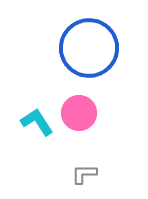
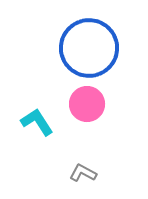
pink circle: moved 8 px right, 9 px up
gray L-shape: moved 1 px left, 1 px up; rotated 28 degrees clockwise
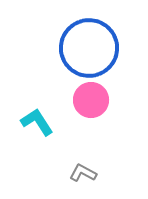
pink circle: moved 4 px right, 4 px up
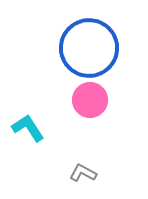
pink circle: moved 1 px left
cyan L-shape: moved 9 px left, 6 px down
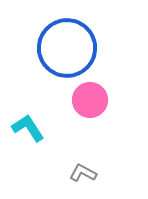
blue circle: moved 22 px left
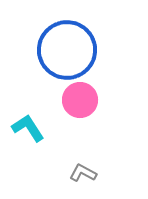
blue circle: moved 2 px down
pink circle: moved 10 px left
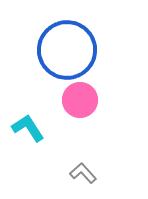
gray L-shape: rotated 20 degrees clockwise
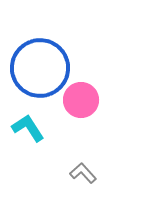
blue circle: moved 27 px left, 18 px down
pink circle: moved 1 px right
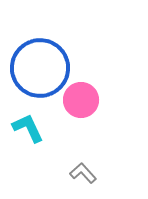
cyan L-shape: rotated 8 degrees clockwise
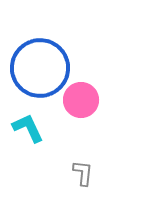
gray L-shape: rotated 48 degrees clockwise
